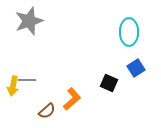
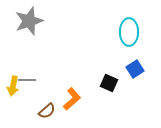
blue square: moved 1 px left, 1 px down
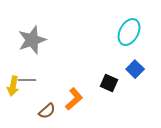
gray star: moved 3 px right, 19 px down
cyan ellipse: rotated 28 degrees clockwise
blue square: rotated 12 degrees counterclockwise
orange L-shape: moved 2 px right
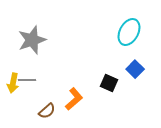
yellow arrow: moved 3 px up
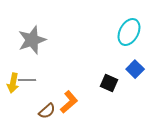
orange L-shape: moved 5 px left, 3 px down
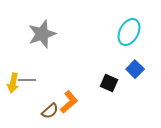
gray star: moved 10 px right, 6 px up
brown semicircle: moved 3 px right
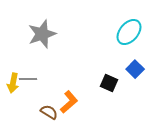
cyan ellipse: rotated 12 degrees clockwise
gray line: moved 1 px right, 1 px up
brown semicircle: moved 1 px left, 1 px down; rotated 108 degrees counterclockwise
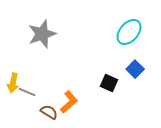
gray line: moved 1 px left, 13 px down; rotated 24 degrees clockwise
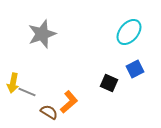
blue square: rotated 18 degrees clockwise
